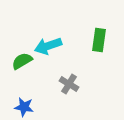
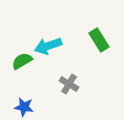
green rectangle: rotated 40 degrees counterclockwise
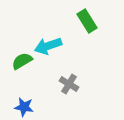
green rectangle: moved 12 px left, 19 px up
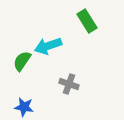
green semicircle: rotated 25 degrees counterclockwise
gray cross: rotated 12 degrees counterclockwise
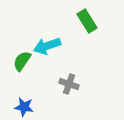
cyan arrow: moved 1 px left
